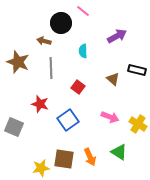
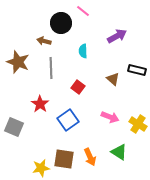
red star: rotated 18 degrees clockwise
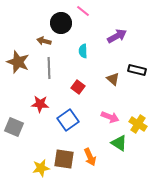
gray line: moved 2 px left
red star: rotated 30 degrees counterclockwise
green triangle: moved 9 px up
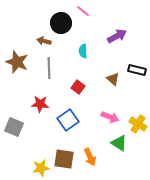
brown star: moved 1 px left
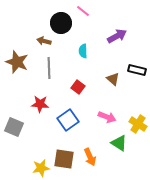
pink arrow: moved 3 px left
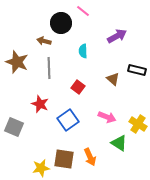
red star: rotated 18 degrees clockwise
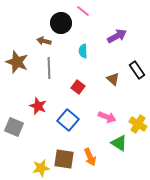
black rectangle: rotated 42 degrees clockwise
red star: moved 2 px left, 2 px down
blue square: rotated 15 degrees counterclockwise
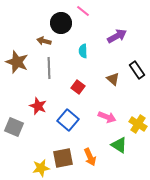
green triangle: moved 2 px down
brown square: moved 1 px left, 1 px up; rotated 20 degrees counterclockwise
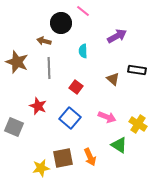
black rectangle: rotated 48 degrees counterclockwise
red square: moved 2 px left
blue square: moved 2 px right, 2 px up
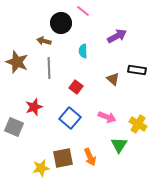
red star: moved 4 px left, 1 px down; rotated 30 degrees clockwise
green triangle: rotated 30 degrees clockwise
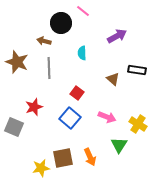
cyan semicircle: moved 1 px left, 2 px down
red square: moved 1 px right, 6 px down
